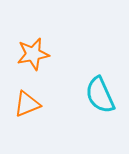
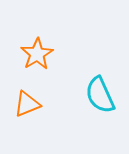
orange star: moved 4 px right; rotated 20 degrees counterclockwise
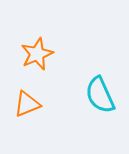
orange star: rotated 8 degrees clockwise
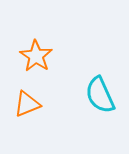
orange star: moved 1 px left, 2 px down; rotated 16 degrees counterclockwise
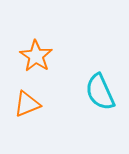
cyan semicircle: moved 3 px up
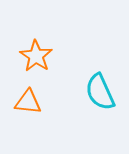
orange triangle: moved 1 px right, 2 px up; rotated 28 degrees clockwise
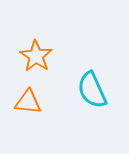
cyan semicircle: moved 8 px left, 2 px up
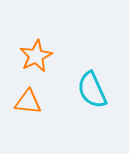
orange star: rotated 12 degrees clockwise
